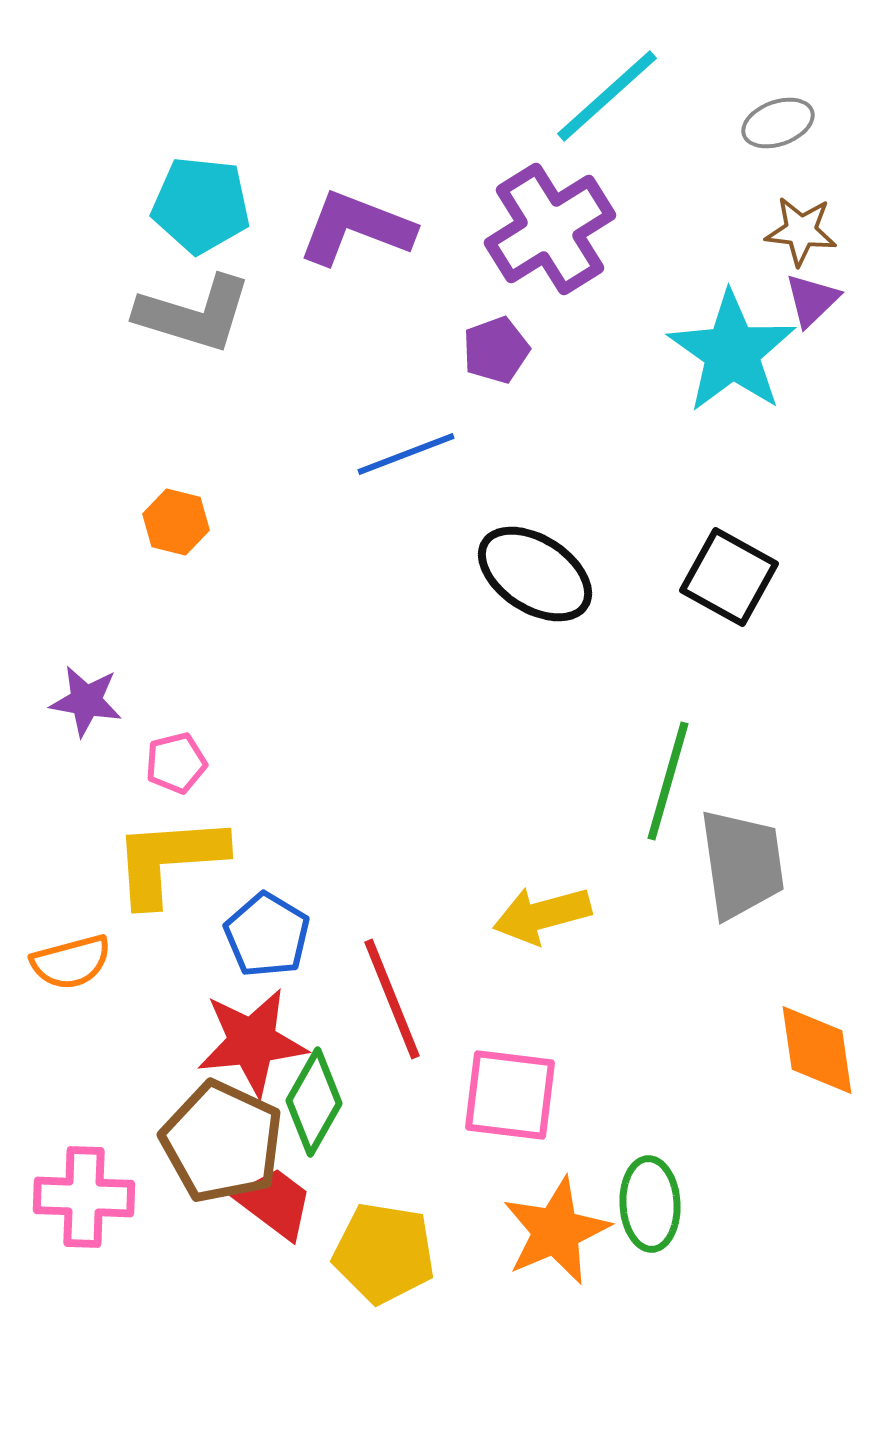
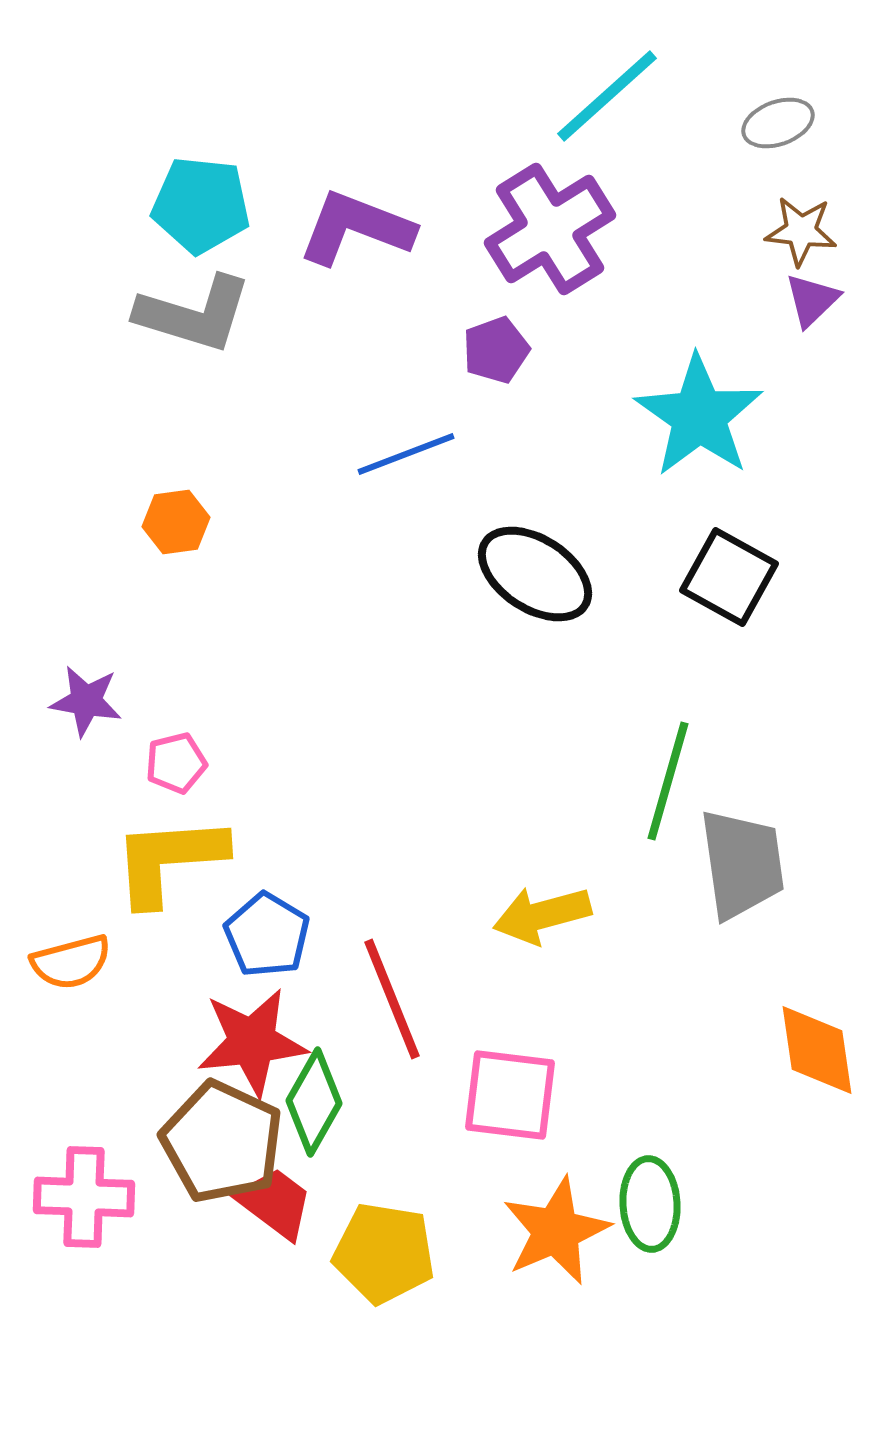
cyan star: moved 33 px left, 64 px down
orange hexagon: rotated 22 degrees counterclockwise
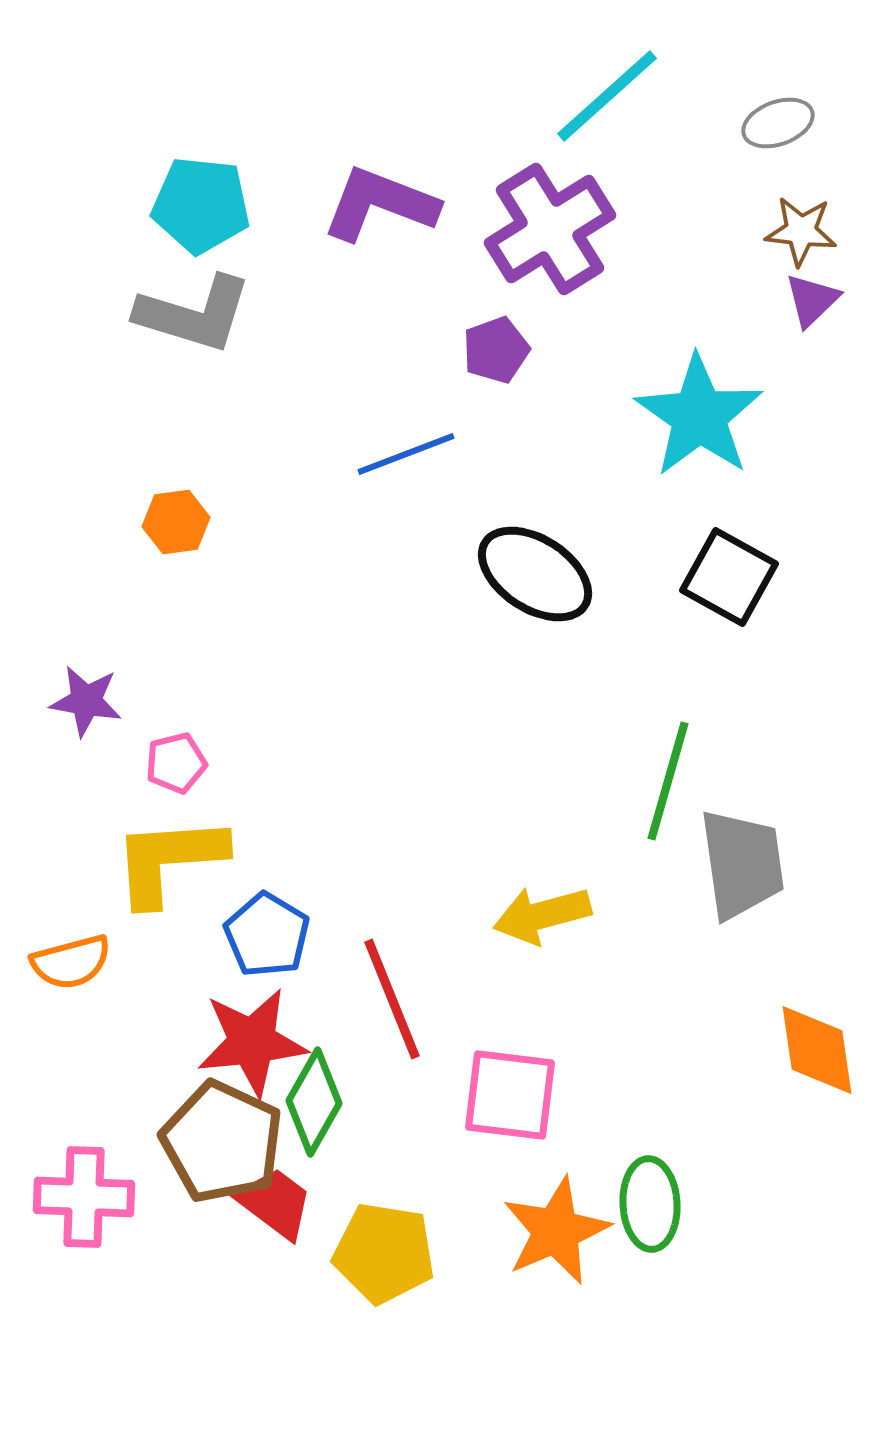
purple L-shape: moved 24 px right, 24 px up
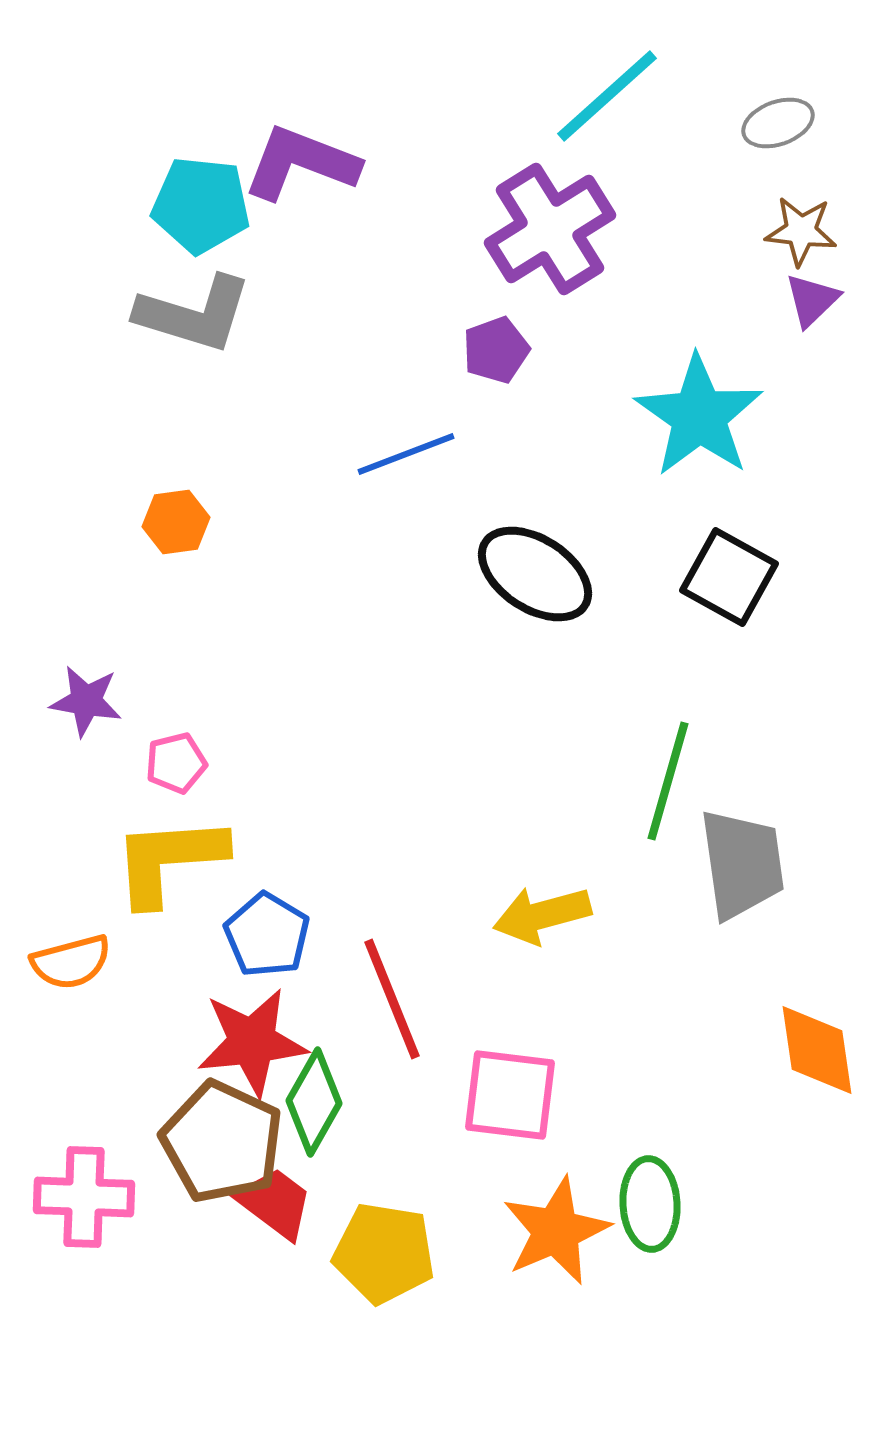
purple L-shape: moved 79 px left, 41 px up
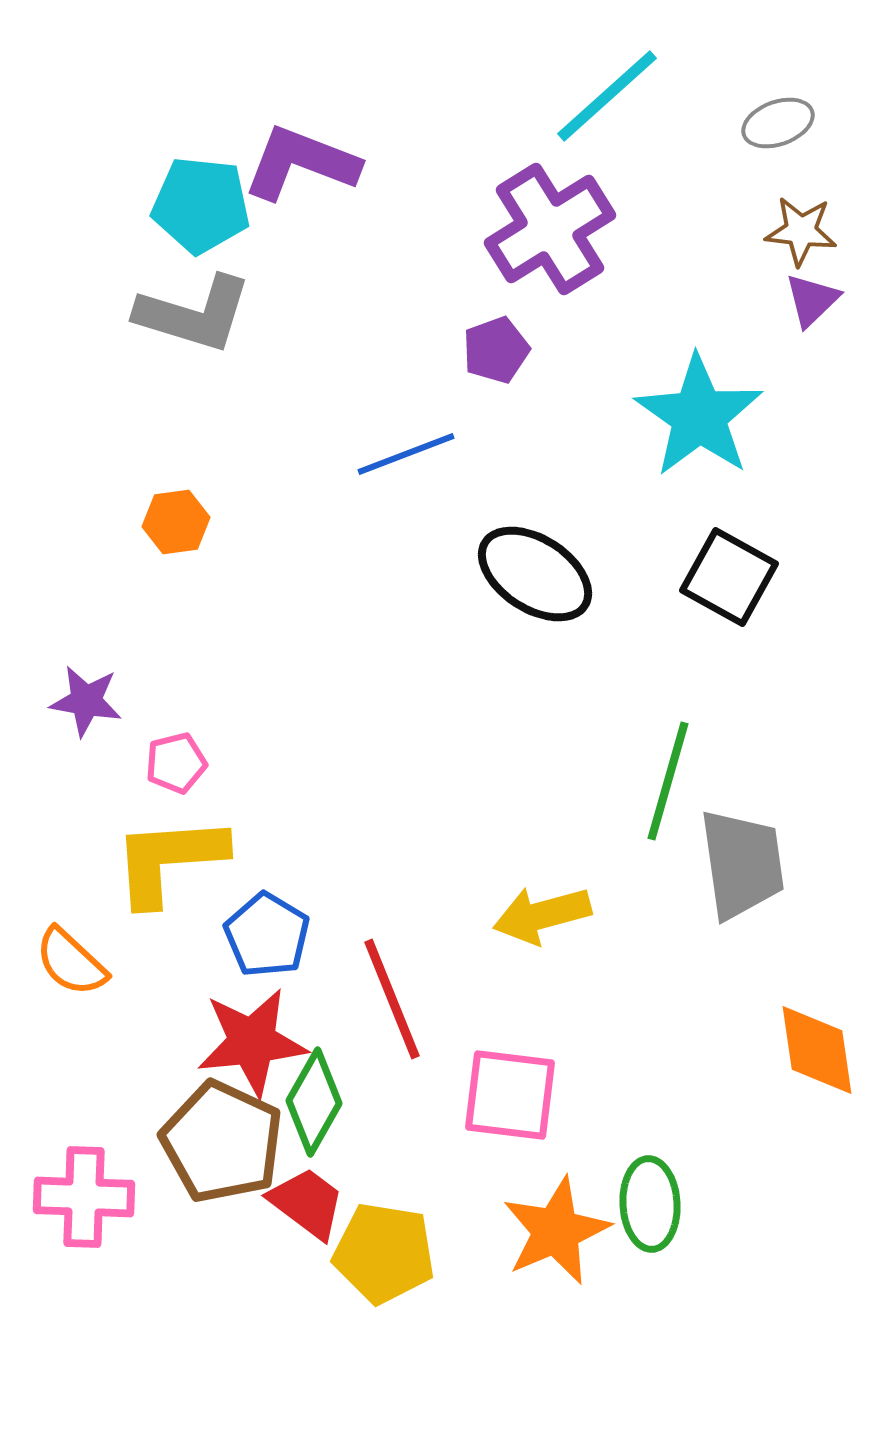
orange semicircle: rotated 58 degrees clockwise
red trapezoid: moved 32 px right
